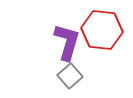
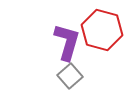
red hexagon: rotated 9 degrees clockwise
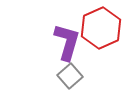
red hexagon: moved 1 px left, 2 px up; rotated 21 degrees clockwise
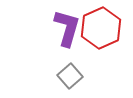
purple L-shape: moved 14 px up
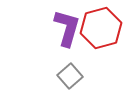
red hexagon: rotated 9 degrees clockwise
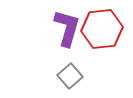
red hexagon: moved 1 px right, 1 px down; rotated 9 degrees clockwise
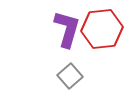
purple L-shape: moved 1 px down
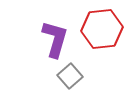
purple L-shape: moved 12 px left, 10 px down
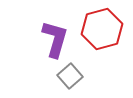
red hexagon: rotated 9 degrees counterclockwise
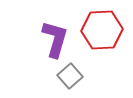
red hexagon: moved 1 px down; rotated 12 degrees clockwise
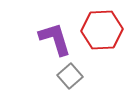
purple L-shape: rotated 33 degrees counterclockwise
